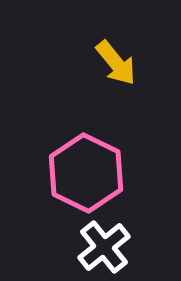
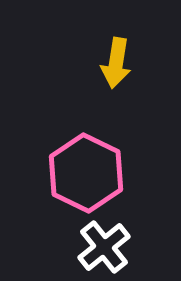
yellow arrow: rotated 48 degrees clockwise
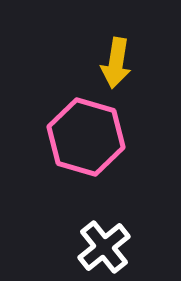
pink hexagon: moved 36 px up; rotated 10 degrees counterclockwise
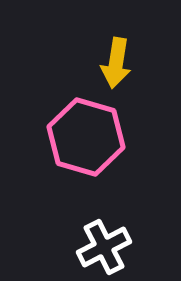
white cross: rotated 12 degrees clockwise
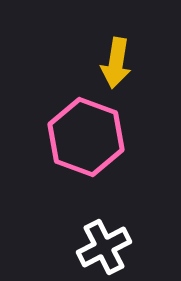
pink hexagon: rotated 4 degrees clockwise
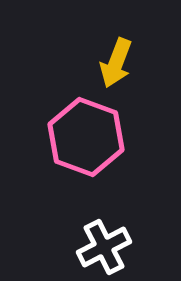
yellow arrow: rotated 12 degrees clockwise
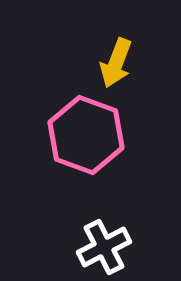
pink hexagon: moved 2 px up
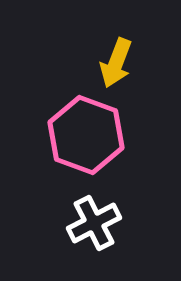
white cross: moved 10 px left, 24 px up
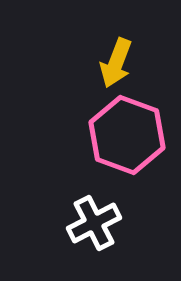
pink hexagon: moved 41 px right
